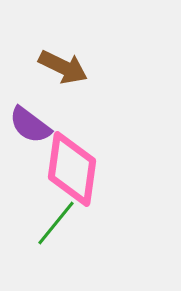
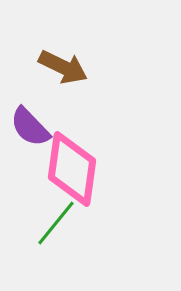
purple semicircle: moved 2 px down; rotated 9 degrees clockwise
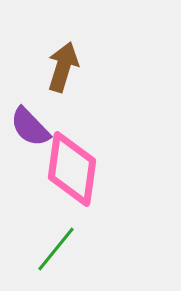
brown arrow: rotated 99 degrees counterclockwise
green line: moved 26 px down
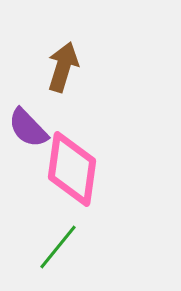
purple semicircle: moved 2 px left, 1 px down
green line: moved 2 px right, 2 px up
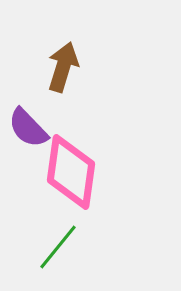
pink diamond: moved 1 px left, 3 px down
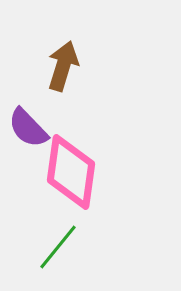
brown arrow: moved 1 px up
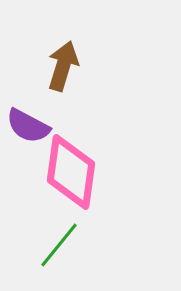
purple semicircle: moved 2 px up; rotated 18 degrees counterclockwise
green line: moved 1 px right, 2 px up
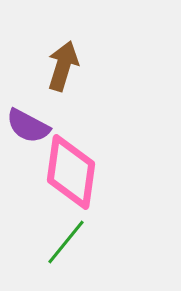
green line: moved 7 px right, 3 px up
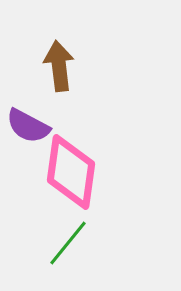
brown arrow: moved 4 px left; rotated 24 degrees counterclockwise
green line: moved 2 px right, 1 px down
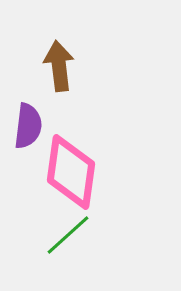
purple semicircle: rotated 111 degrees counterclockwise
green line: moved 8 px up; rotated 9 degrees clockwise
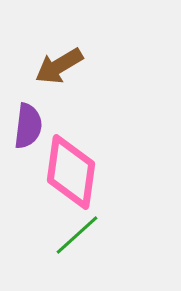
brown arrow: rotated 114 degrees counterclockwise
green line: moved 9 px right
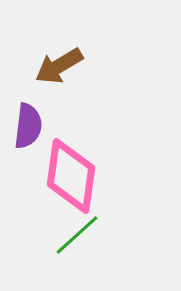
pink diamond: moved 4 px down
